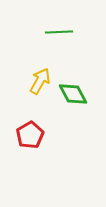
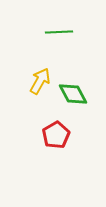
red pentagon: moved 26 px right
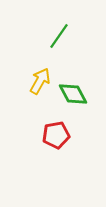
green line: moved 4 px down; rotated 52 degrees counterclockwise
red pentagon: rotated 20 degrees clockwise
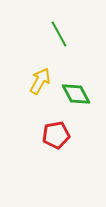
green line: moved 2 px up; rotated 64 degrees counterclockwise
green diamond: moved 3 px right
